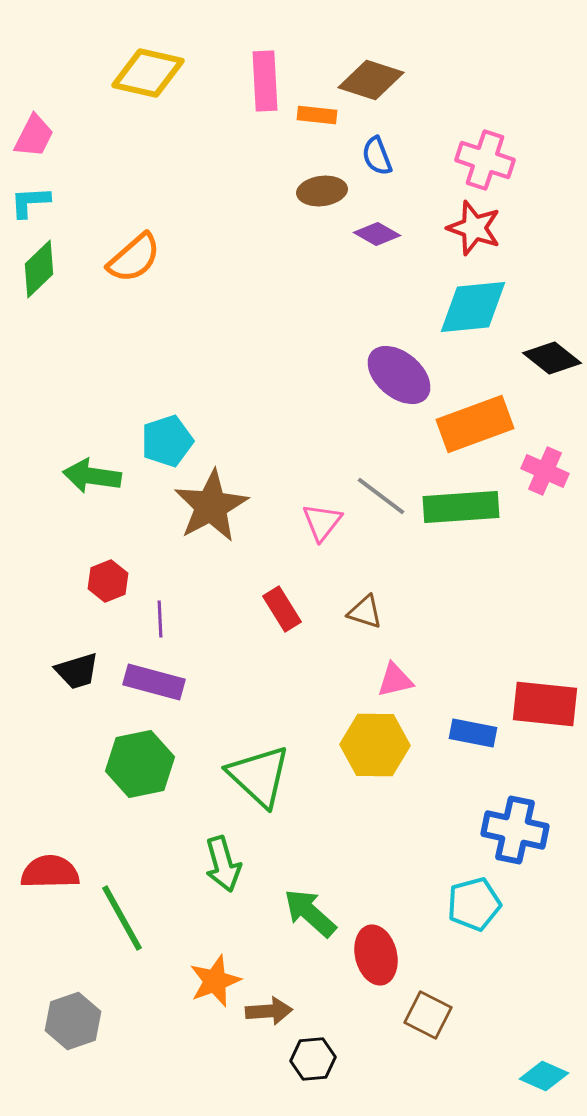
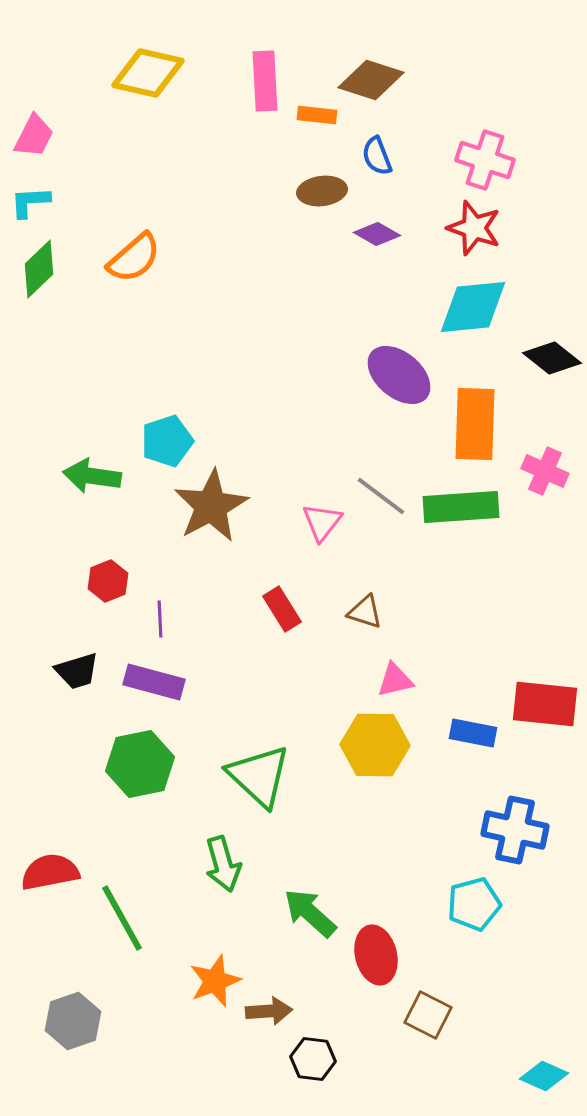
orange rectangle at (475, 424): rotated 68 degrees counterclockwise
red semicircle at (50, 872): rotated 10 degrees counterclockwise
black hexagon at (313, 1059): rotated 12 degrees clockwise
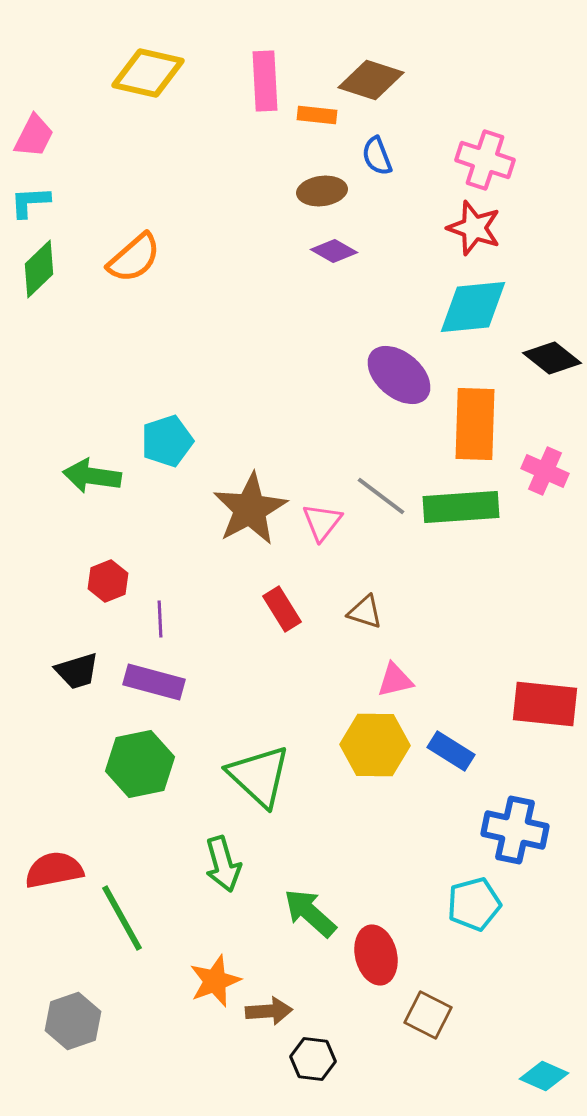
purple diamond at (377, 234): moved 43 px left, 17 px down
brown star at (211, 506): moved 39 px right, 3 px down
blue rectangle at (473, 733): moved 22 px left, 18 px down; rotated 21 degrees clockwise
red semicircle at (50, 872): moved 4 px right, 2 px up
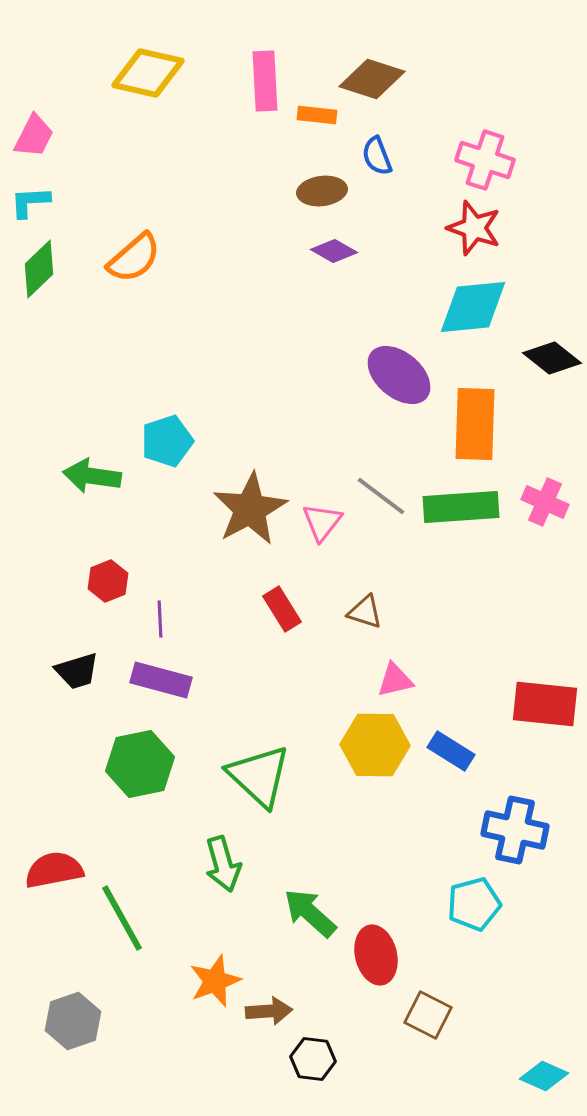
brown diamond at (371, 80): moved 1 px right, 1 px up
pink cross at (545, 471): moved 31 px down
purple rectangle at (154, 682): moved 7 px right, 2 px up
